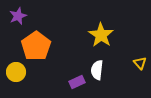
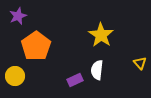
yellow circle: moved 1 px left, 4 px down
purple rectangle: moved 2 px left, 2 px up
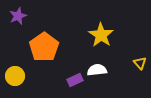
orange pentagon: moved 8 px right, 1 px down
white semicircle: rotated 78 degrees clockwise
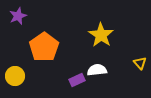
purple rectangle: moved 2 px right
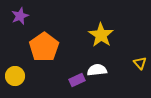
purple star: moved 2 px right
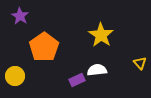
purple star: rotated 18 degrees counterclockwise
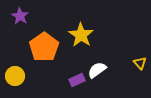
yellow star: moved 20 px left
white semicircle: rotated 30 degrees counterclockwise
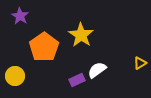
yellow triangle: rotated 40 degrees clockwise
